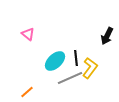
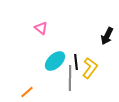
pink triangle: moved 13 px right, 6 px up
black line: moved 4 px down
gray line: rotated 65 degrees counterclockwise
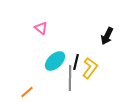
black line: rotated 21 degrees clockwise
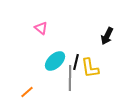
yellow L-shape: rotated 135 degrees clockwise
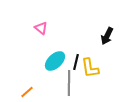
gray line: moved 1 px left, 5 px down
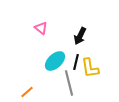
black arrow: moved 27 px left
gray line: rotated 15 degrees counterclockwise
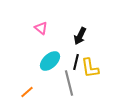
cyan ellipse: moved 5 px left
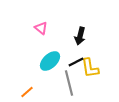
black arrow: rotated 12 degrees counterclockwise
black line: rotated 49 degrees clockwise
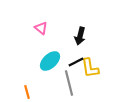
orange line: rotated 64 degrees counterclockwise
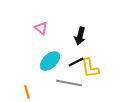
gray line: rotated 65 degrees counterclockwise
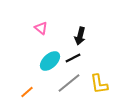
black line: moved 3 px left, 4 px up
yellow L-shape: moved 9 px right, 16 px down
gray line: rotated 50 degrees counterclockwise
orange line: rotated 64 degrees clockwise
